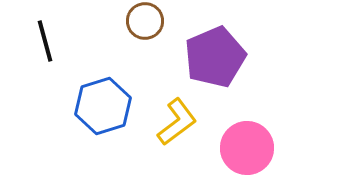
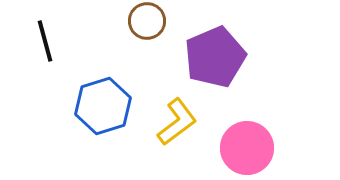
brown circle: moved 2 px right
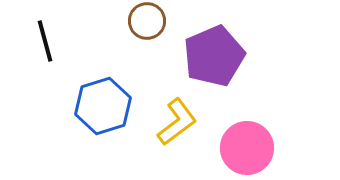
purple pentagon: moved 1 px left, 1 px up
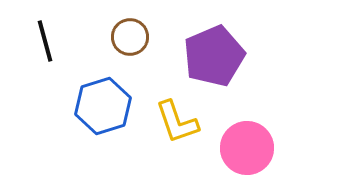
brown circle: moved 17 px left, 16 px down
yellow L-shape: rotated 108 degrees clockwise
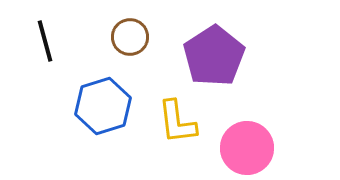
purple pentagon: rotated 10 degrees counterclockwise
yellow L-shape: rotated 12 degrees clockwise
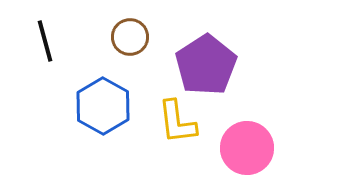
purple pentagon: moved 8 px left, 9 px down
blue hexagon: rotated 14 degrees counterclockwise
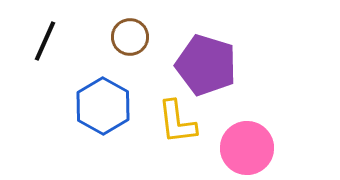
black line: rotated 39 degrees clockwise
purple pentagon: rotated 22 degrees counterclockwise
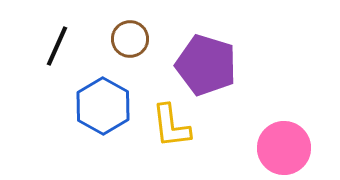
brown circle: moved 2 px down
black line: moved 12 px right, 5 px down
yellow L-shape: moved 6 px left, 4 px down
pink circle: moved 37 px right
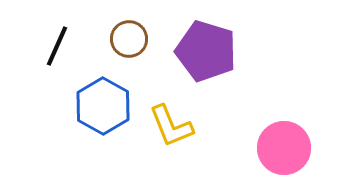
brown circle: moved 1 px left
purple pentagon: moved 14 px up
yellow L-shape: rotated 15 degrees counterclockwise
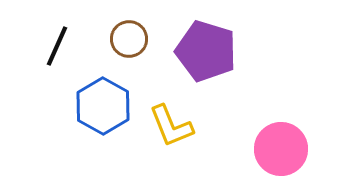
pink circle: moved 3 px left, 1 px down
